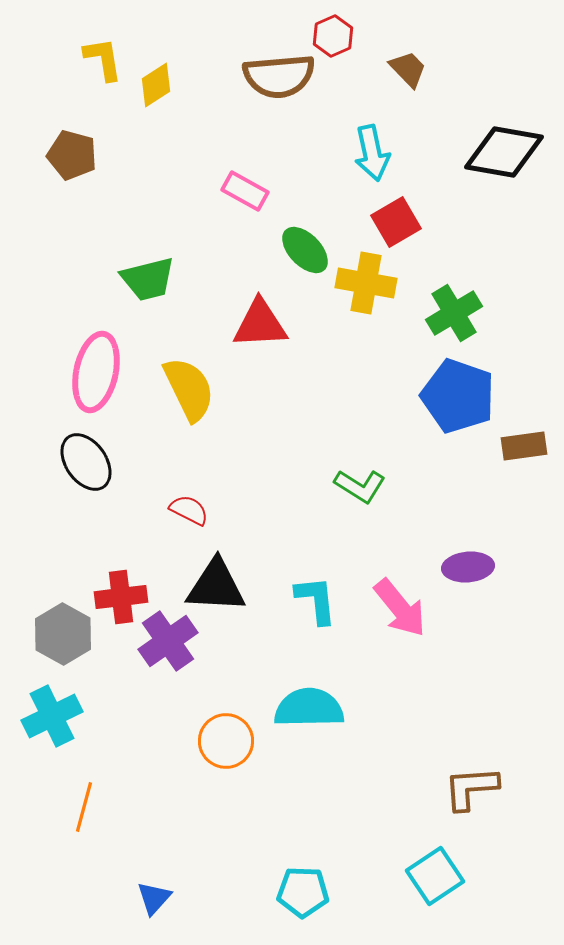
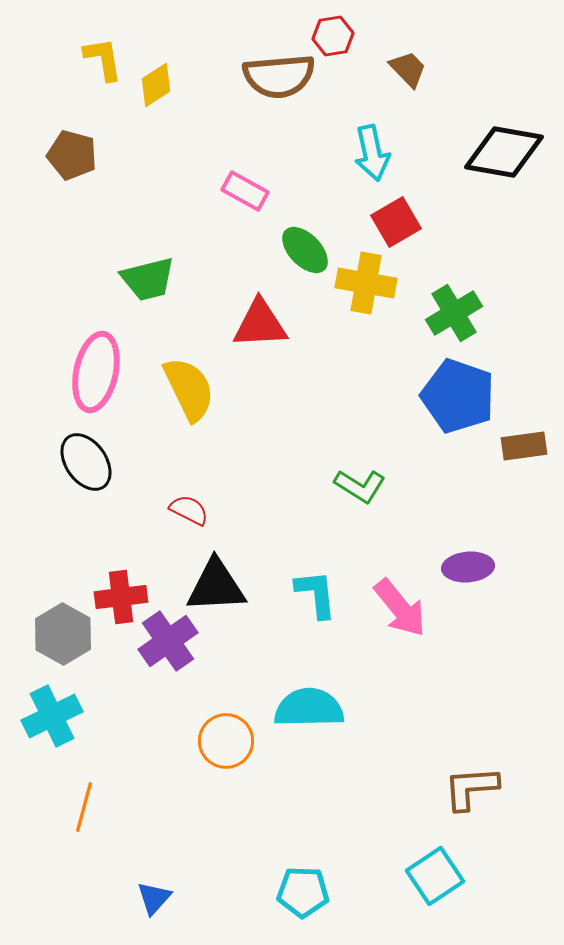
red hexagon: rotated 15 degrees clockwise
black triangle: rotated 6 degrees counterclockwise
cyan L-shape: moved 6 px up
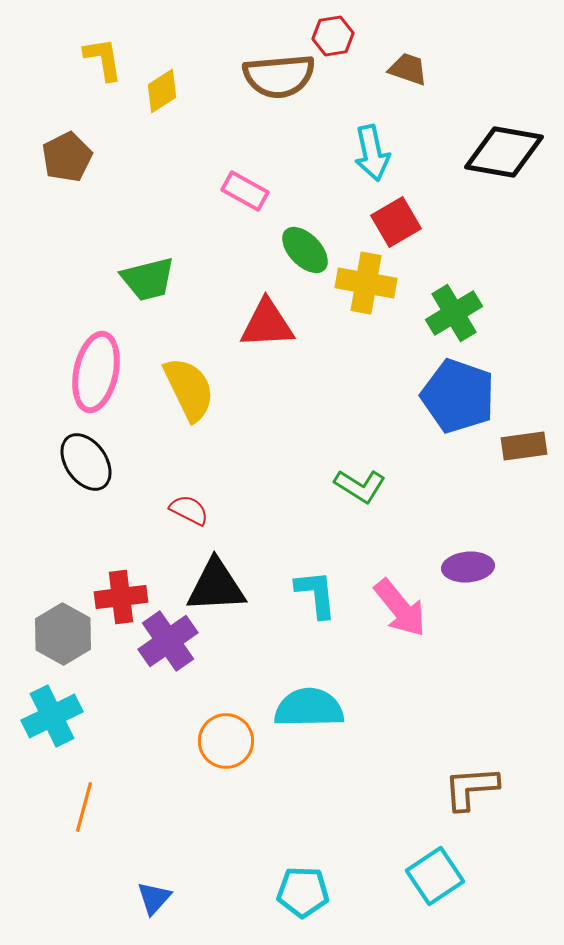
brown trapezoid: rotated 27 degrees counterclockwise
yellow diamond: moved 6 px right, 6 px down
brown pentagon: moved 5 px left, 2 px down; rotated 30 degrees clockwise
red triangle: moved 7 px right
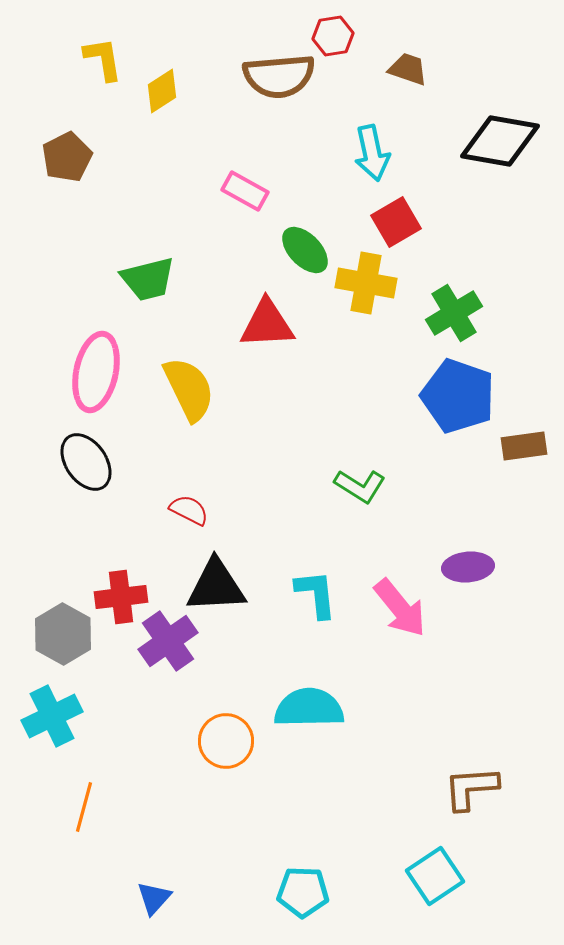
black diamond: moved 4 px left, 11 px up
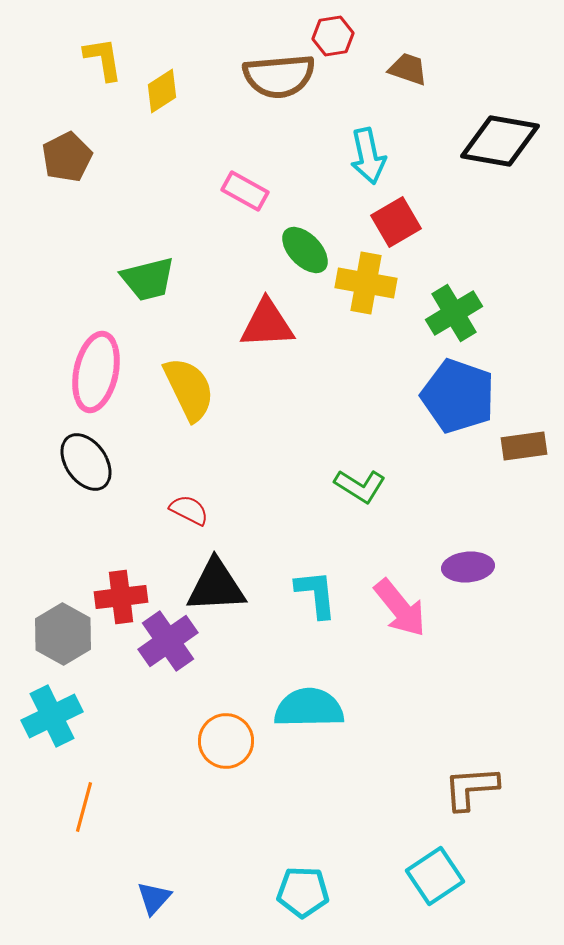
cyan arrow: moved 4 px left, 3 px down
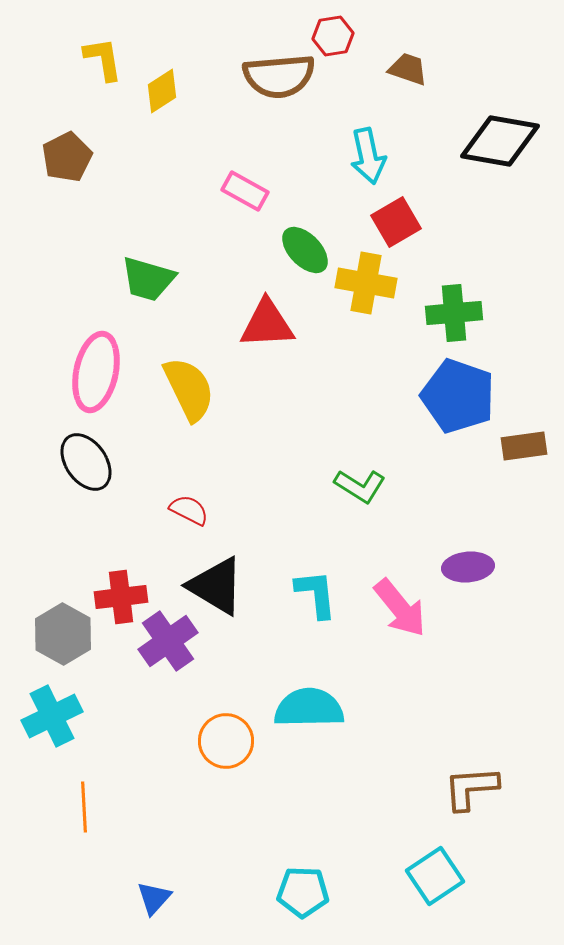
green trapezoid: rotated 30 degrees clockwise
green cross: rotated 26 degrees clockwise
black triangle: rotated 34 degrees clockwise
orange line: rotated 18 degrees counterclockwise
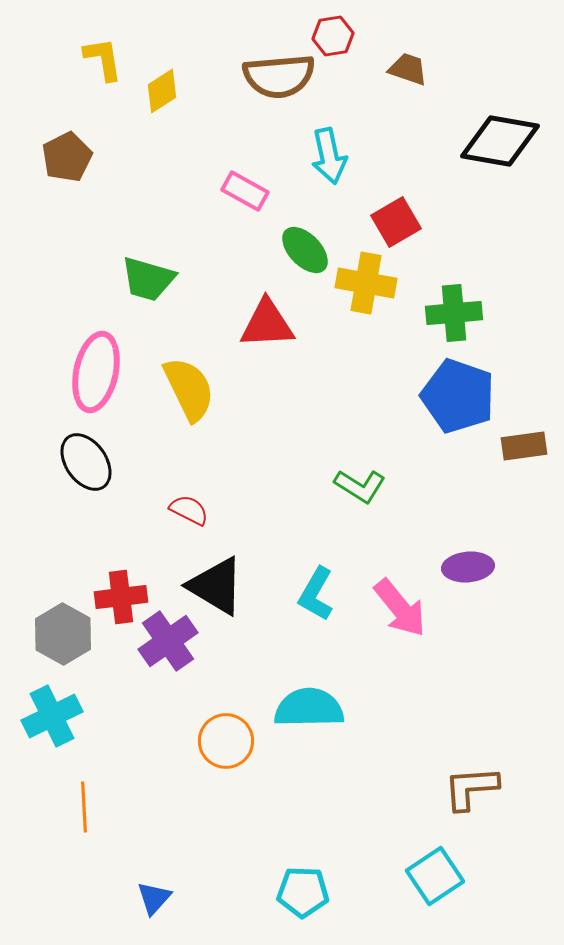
cyan arrow: moved 39 px left
cyan L-shape: rotated 144 degrees counterclockwise
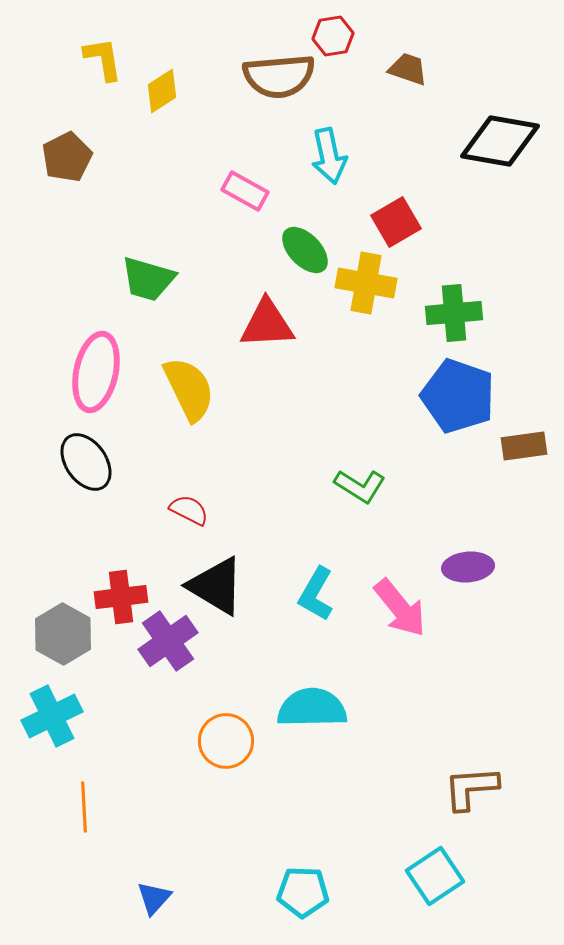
cyan semicircle: moved 3 px right
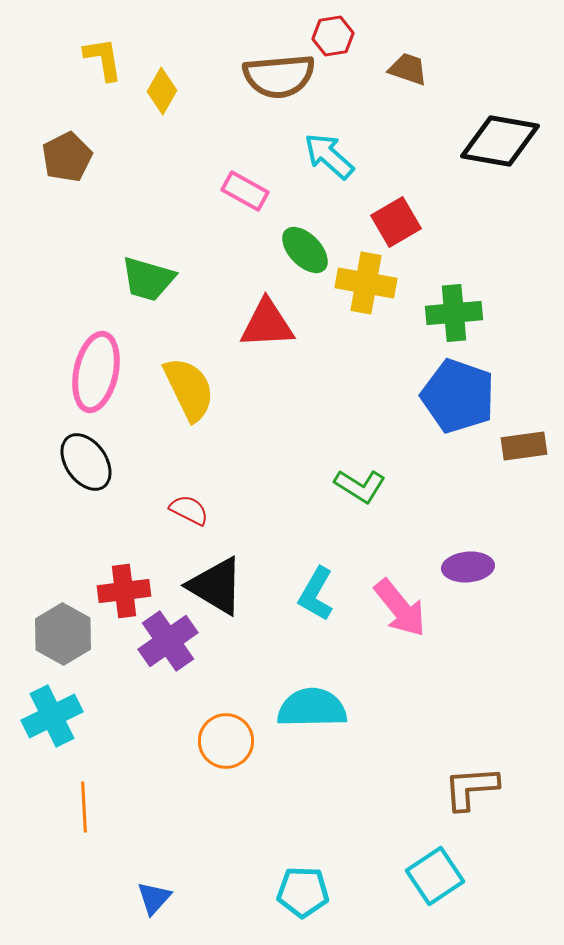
yellow diamond: rotated 27 degrees counterclockwise
cyan arrow: rotated 144 degrees clockwise
red cross: moved 3 px right, 6 px up
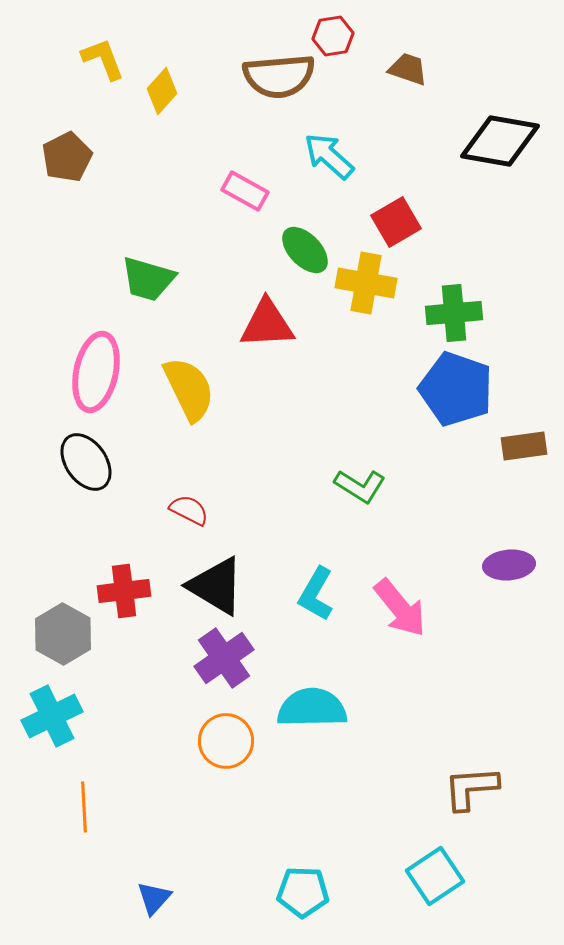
yellow L-shape: rotated 12 degrees counterclockwise
yellow diamond: rotated 12 degrees clockwise
blue pentagon: moved 2 px left, 7 px up
purple ellipse: moved 41 px right, 2 px up
purple cross: moved 56 px right, 17 px down
